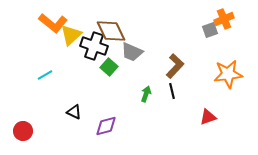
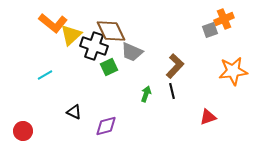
green square: rotated 24 degrees clockwise
orange star: moved 5 px right, 3 px up
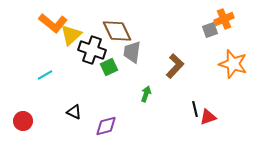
brown diamond: moved 6 px right
black cross: moved 2 px left, 4 px down
gray trapezoid: rotated 75 degrees clockwise
orange star: moved 7 px up; rotated 24 degrees clockwise
black line: moved 23 px right, 18 px down
red circle: moved 10 px up
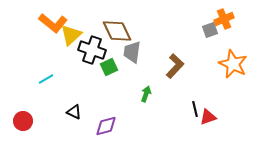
orange star: rotated 8 degrees clockwise
cyan line: moved 1 px right, 4 px down
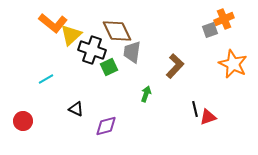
black triangle: moved 2 px right, 3 px up
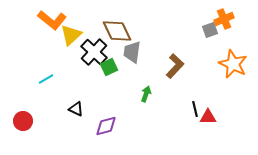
orange L-shape: moved 1 px left, 3 px up
black cross: moved 2 px right, 2 px down; rotated 24 degrees clockwise
red triangle: rotated 18 degrees clockwise
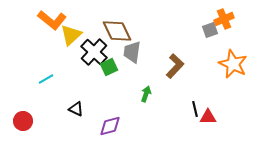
purple diamond: moved 4 px right
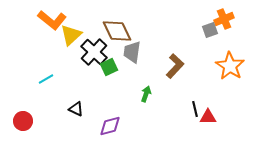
orange star: moved 3 px left, 2 px down; rotated 8 degrees clockwise
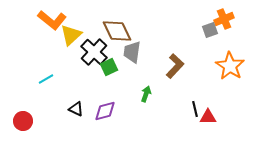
purple diamond: moved 5 px left, 15 px up
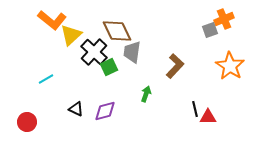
red circle: moved 4 px right, 1 px down
